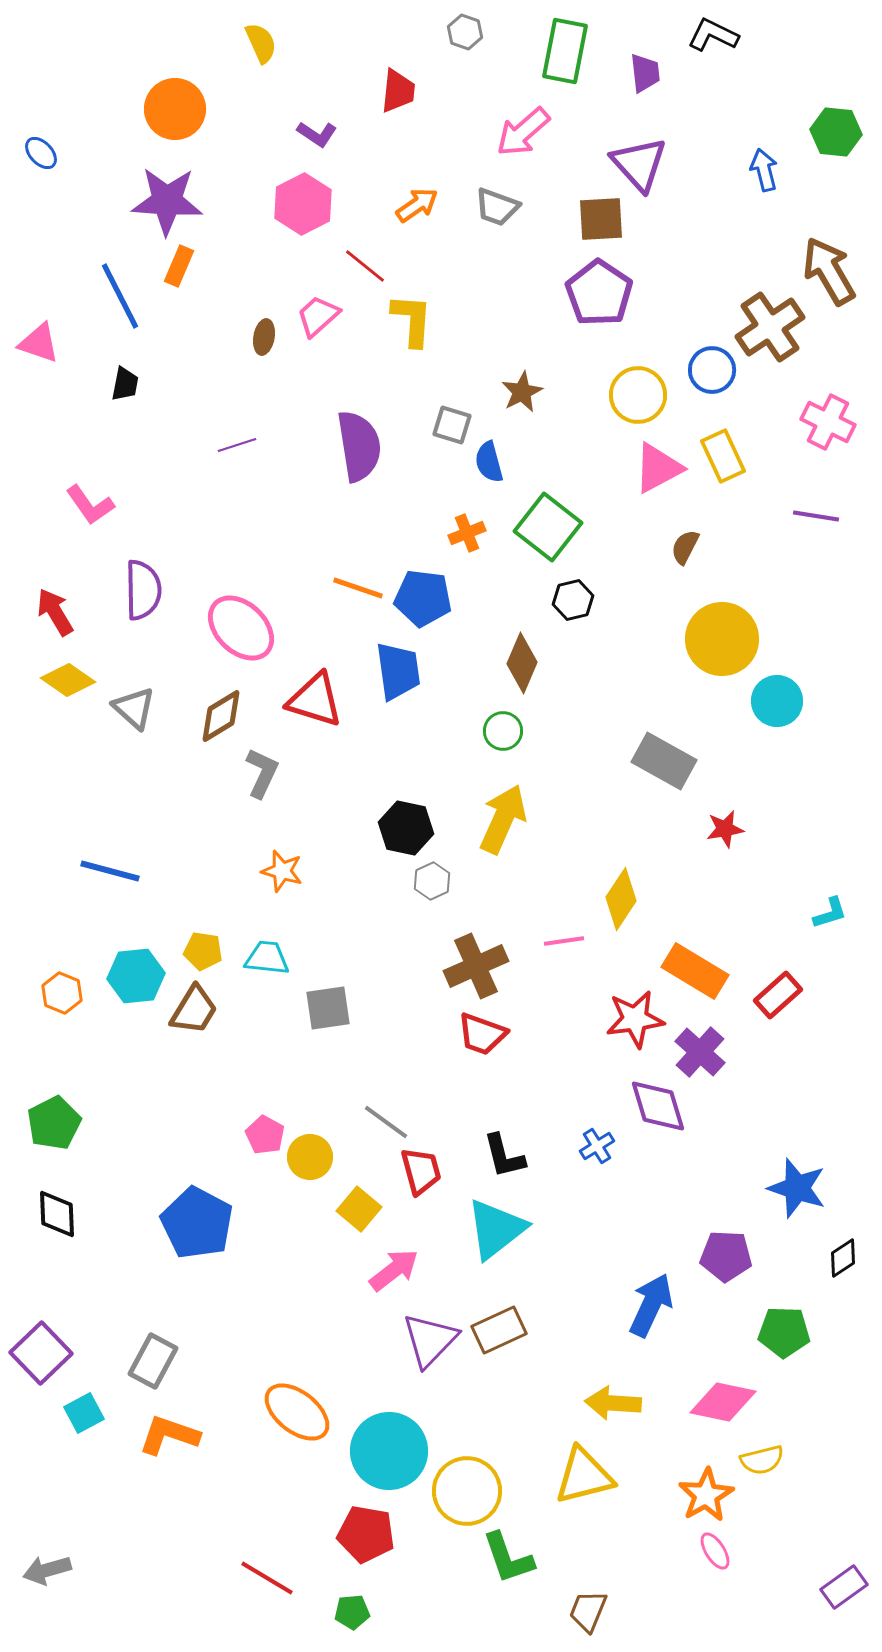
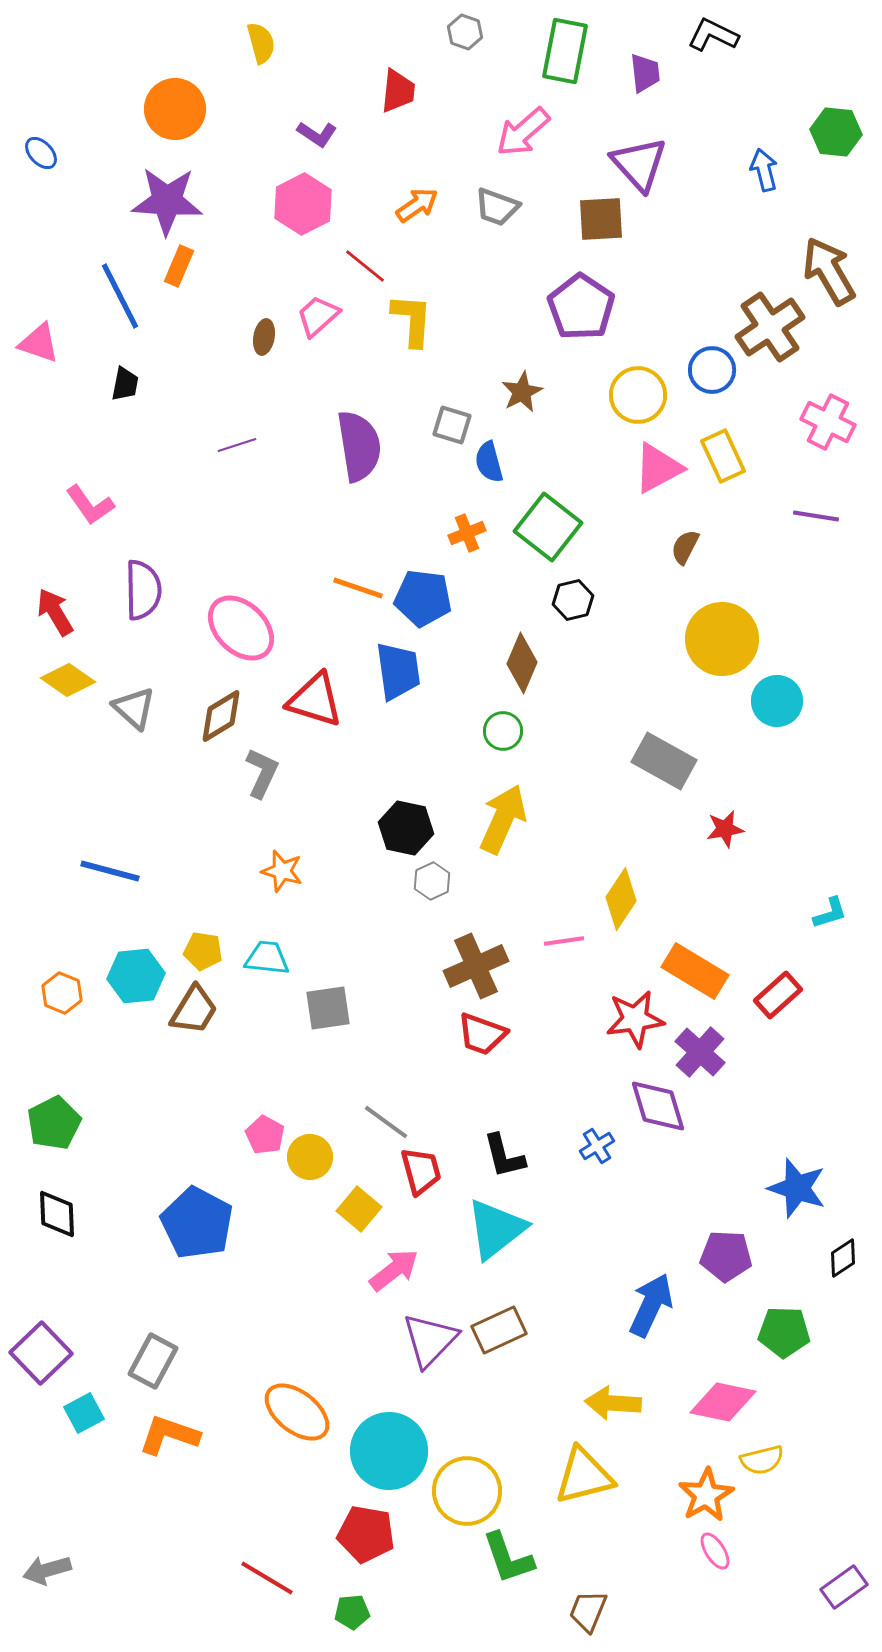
yellow semicircle at (261, 43): rotated 9 degrees clockwise
purple pentagon at (599, 293): moved 18 px left, 14 px down
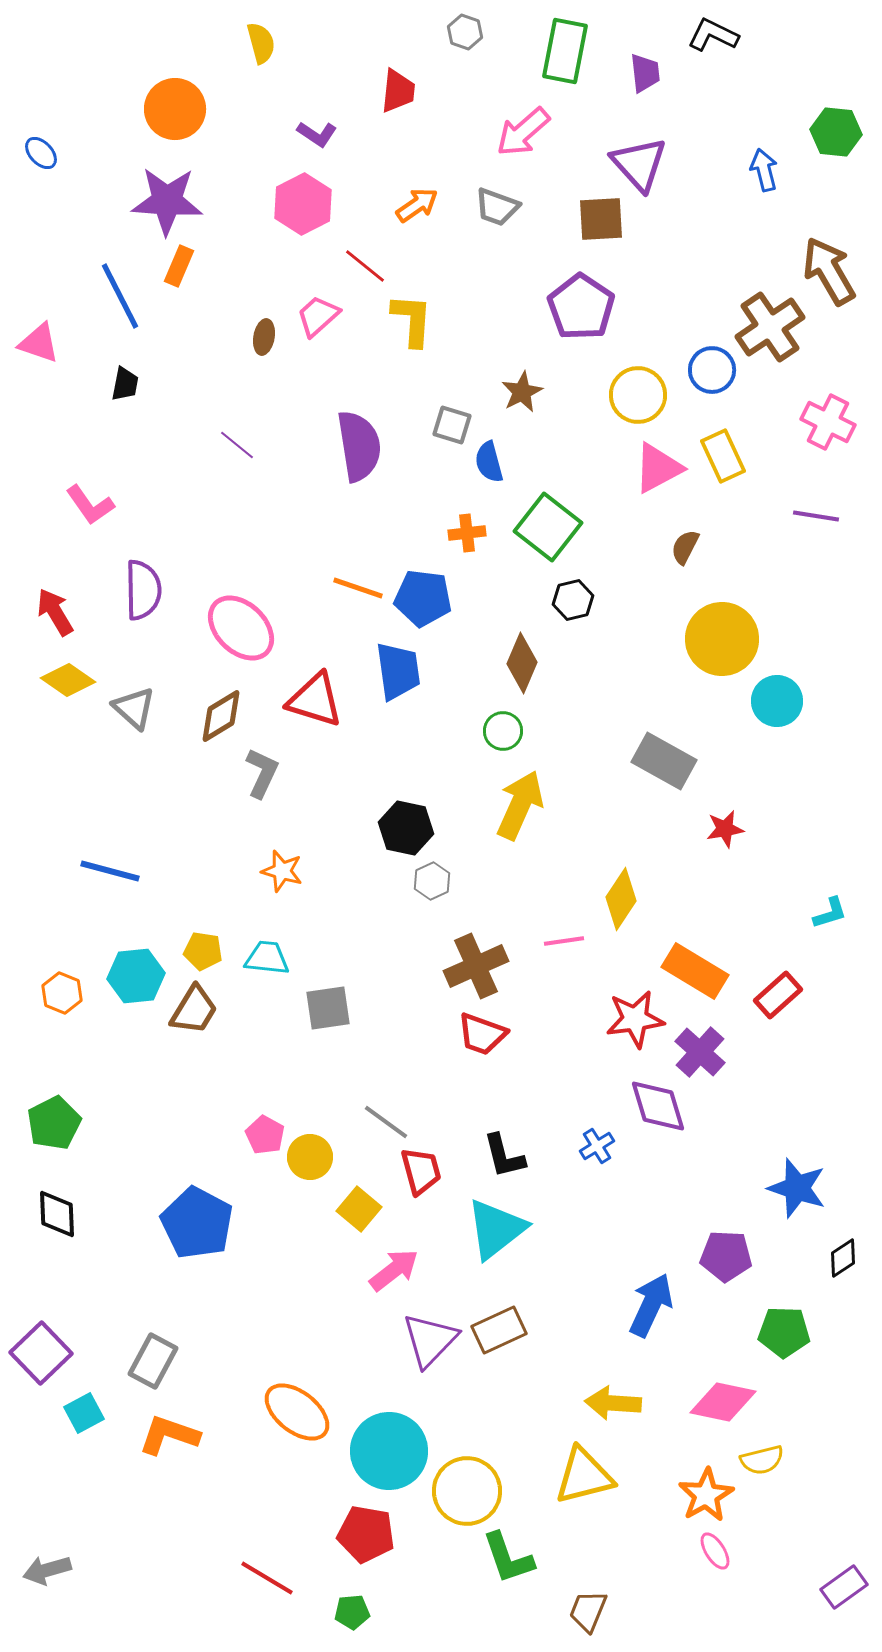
purple line at (237, 445): rotated 57 degrees clockwise
orange cross at (467, 533): rotated 15 degrees clockwise
yellow arrow at (503, 819): moved 17 px right, 14 px up
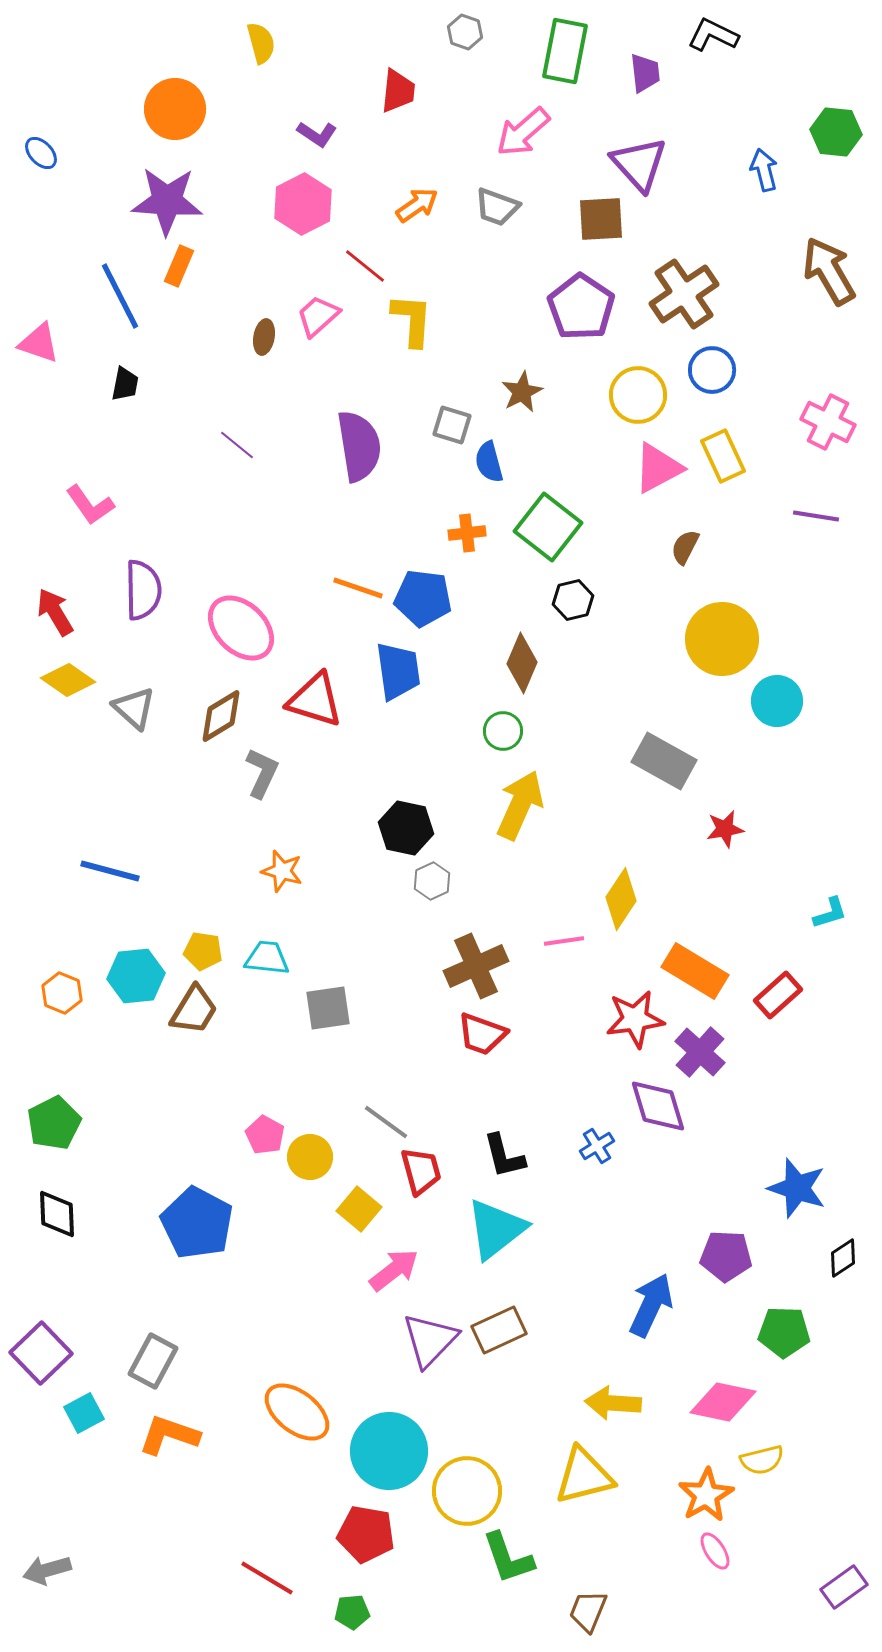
brown cross at (770, 327): moved 86 px left, 33 px up
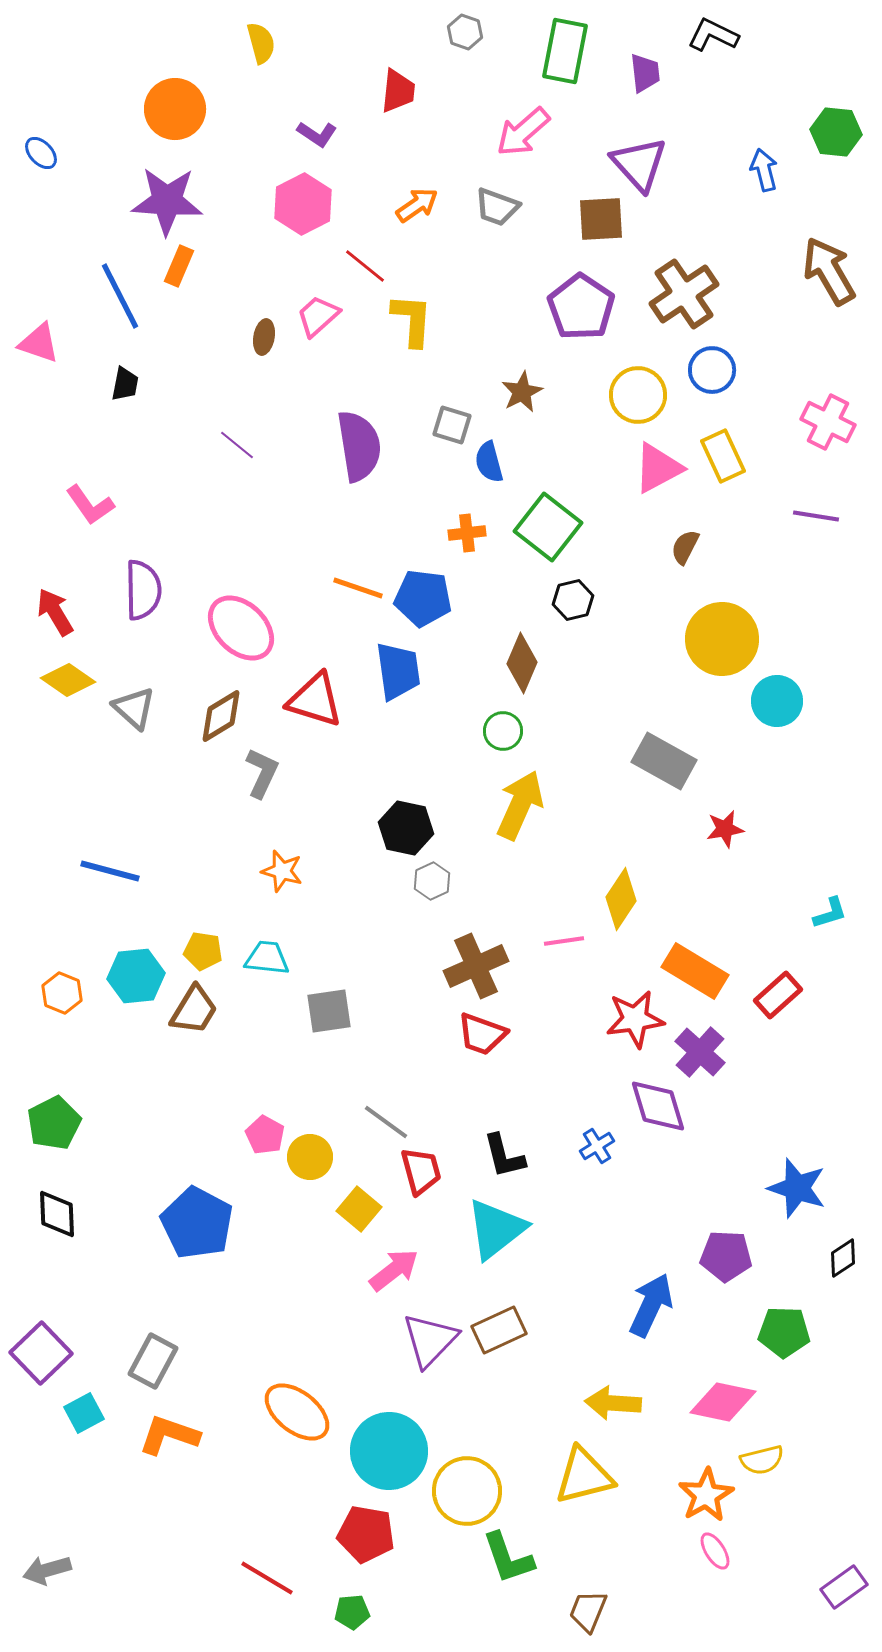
gray square at (328, 1008): moved 1 px right, 3 px down
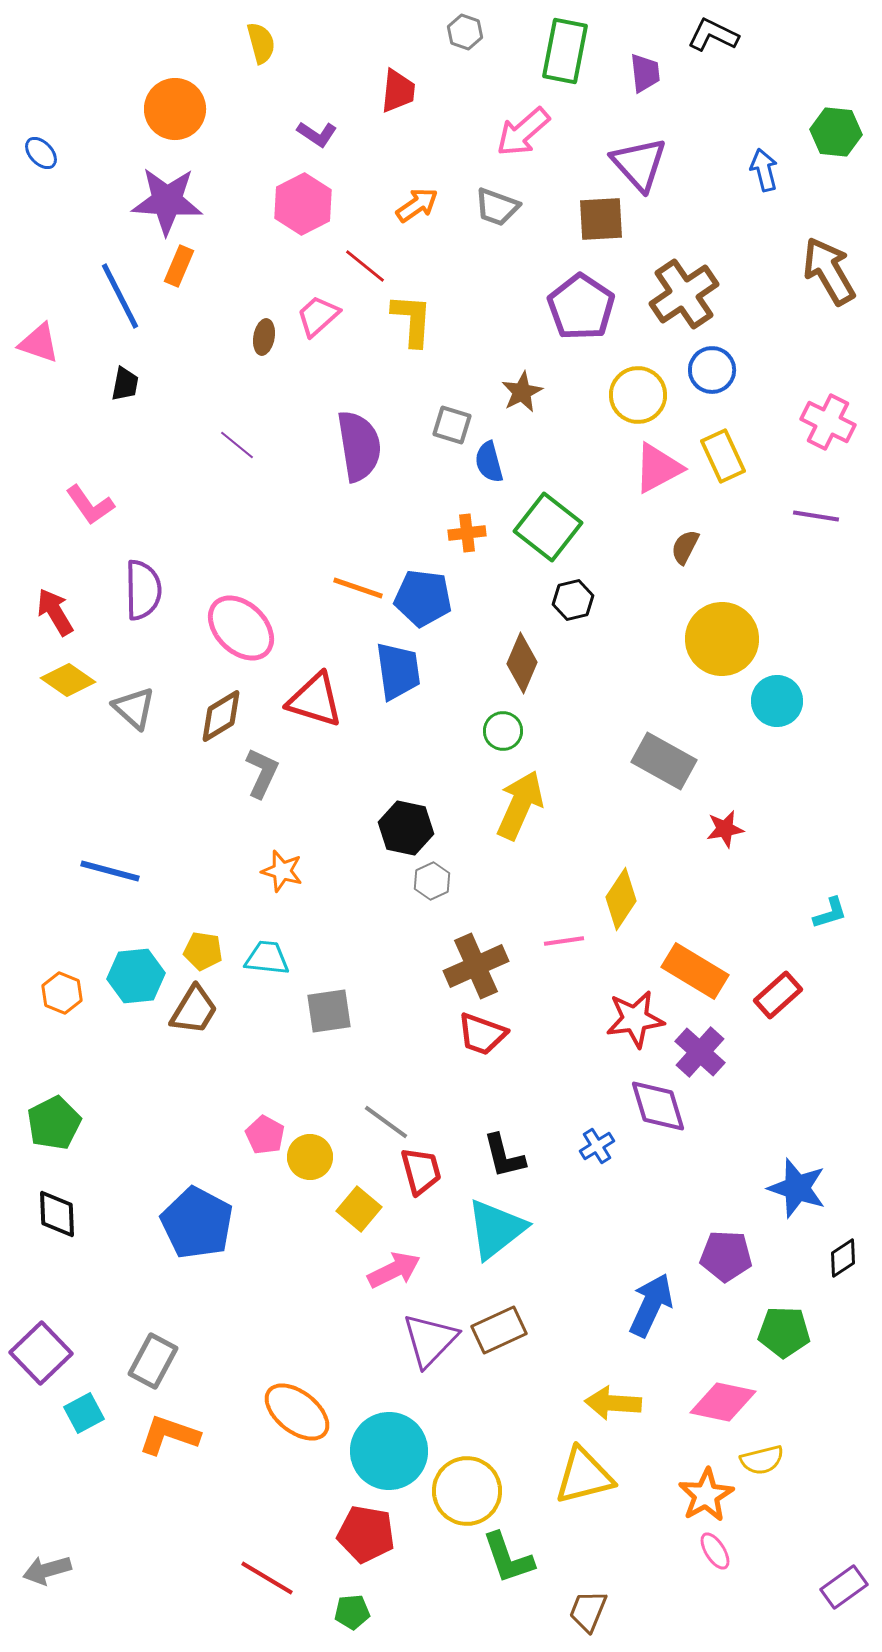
pink arrow at (394, 1270): rotated 12 degrees clockwise
